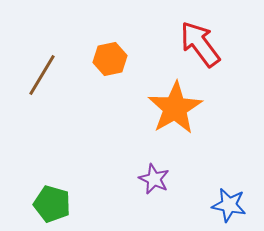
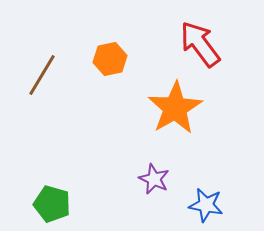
blue star: moved 23 px left
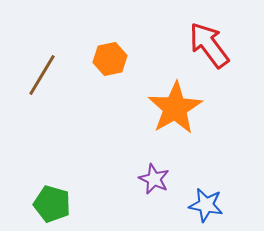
red arrow: moved 9 px right, 1 px down
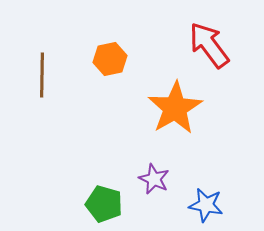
brown line: rotated 30 degrees counterclockwise
green pentagon: moved 52 px right
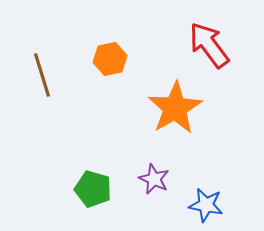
brown line: rotated 18 degrees counterclockwise
green pentagon: moved 11 px left, 15 px up
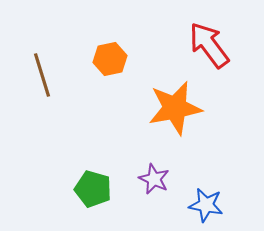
orange star: rotated 20 degrees clockwise
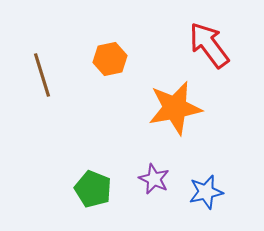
green pentagon: rotated 6 degrees clockwise
blue star: moved 13 px up; rotated 24 degrees counterclockwise
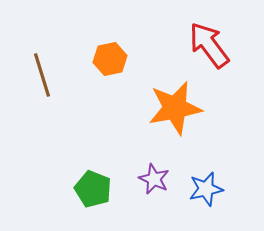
blue star: moved 3 px up
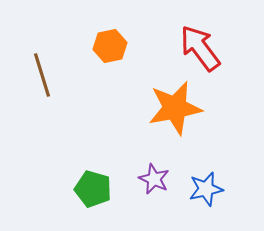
red arrow: moved 9 px left, 3 px down
orange hexagon: moved 13 px up
green pentagon: rotated 6 degrees counterclockwise
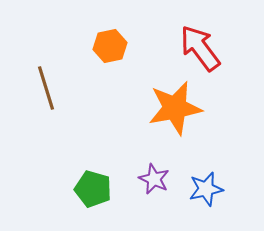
brown line: moved 4 px right, 13 px down
